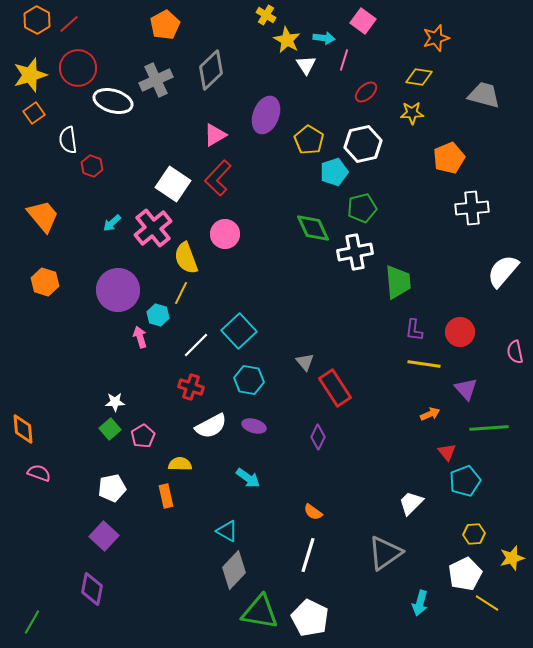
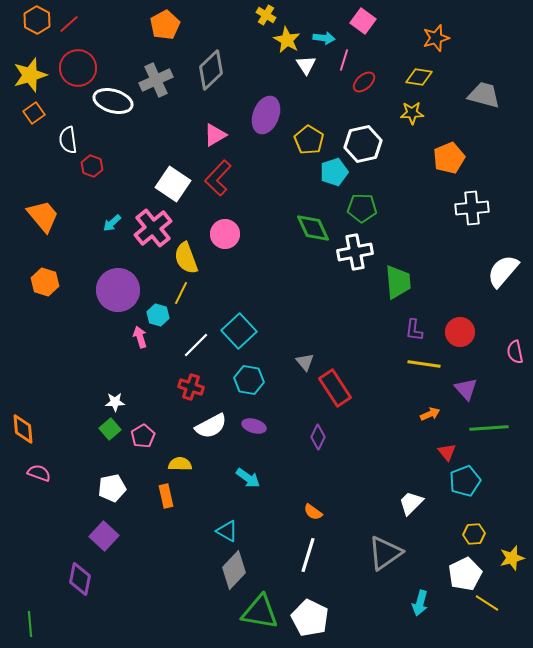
red ellipse at (366, 92): moved 2 px left, 10 px up
green pentagon at (362, 208): rotated 16 degrees clockwise
purple diamond at (92, 589): moved 12 px left, 10 px up
green line at (32, 622): moved 2 px left, 2 px down; rotated 35 degrees counterclockwise
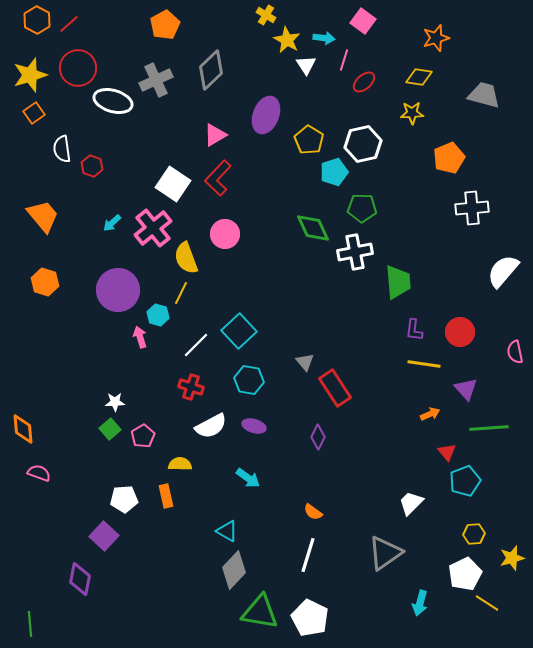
white semicircle at (68, 140): moved 6 px left, 9 px down
white pentagon at (112, 488): moved 12 px right, 11 px down; rotated 8 degrees clockwise
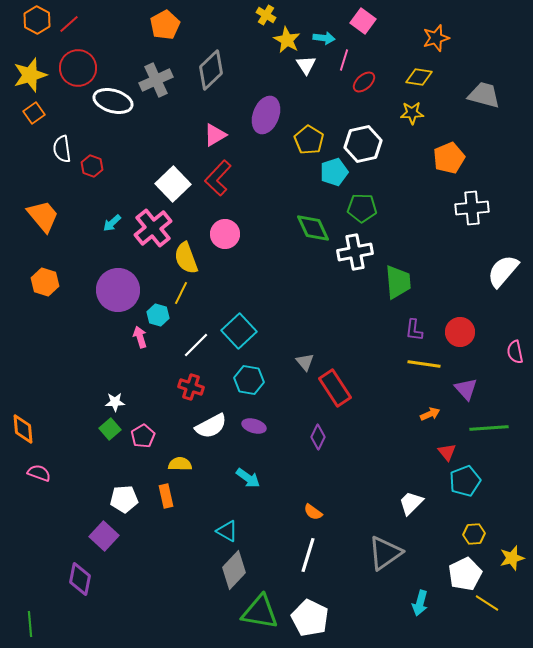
white square at (173, 184): rotated 12 degrees clockwise
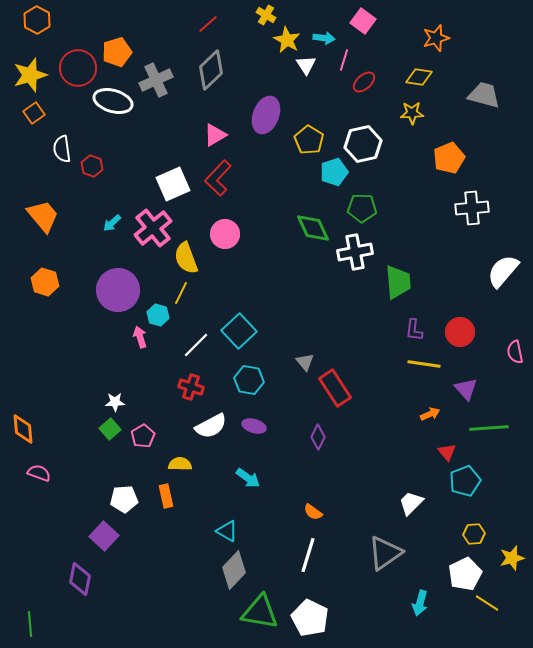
red line at (69, 24): moved 139 px right
orange pentagon at (165, 25): moved 48 px left, 27 px down; rotated 12 degrees clockwise
white square at (173, 184): rotated 20 degrees clockwise
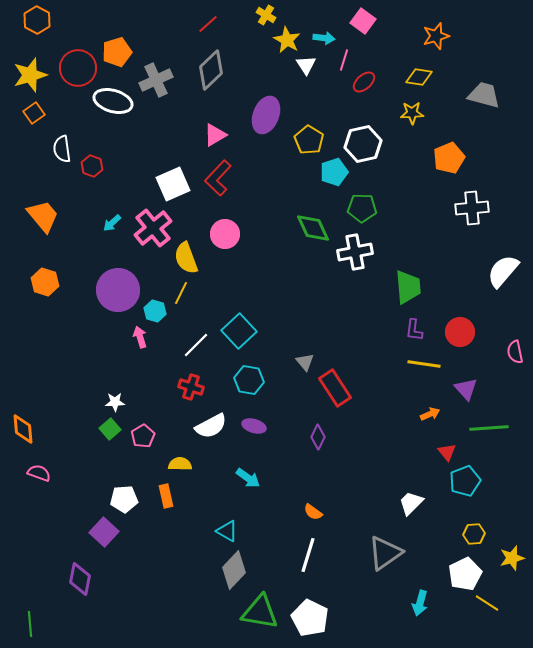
orange star at (436, 38): moved 2 px up
green trapezoid at (398, 282): moved 10 px right, 5 px down
cyan hexagon at (158, 315): moved 3 px left, 4 px up
purple square at (104, 536): moved 4 px up
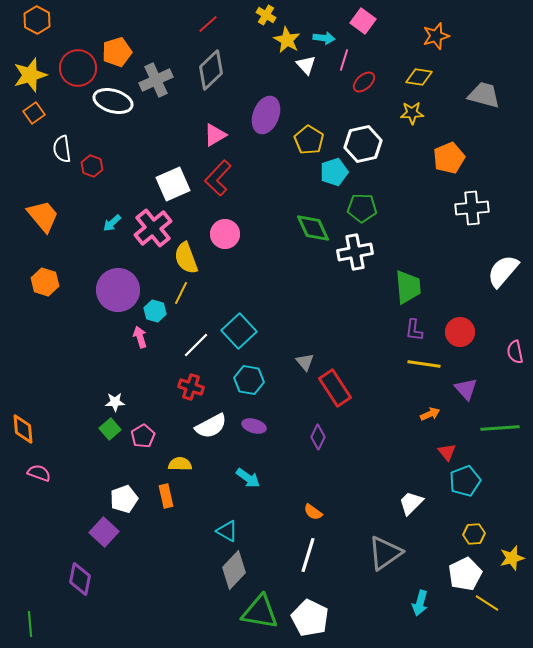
white triangle at (306, 65): rotated 10 degrees counterclockwise
green line at (489, 428): moved 11 px right
white pentagon at (124, 499): rotated 16 degrees counterclockwise
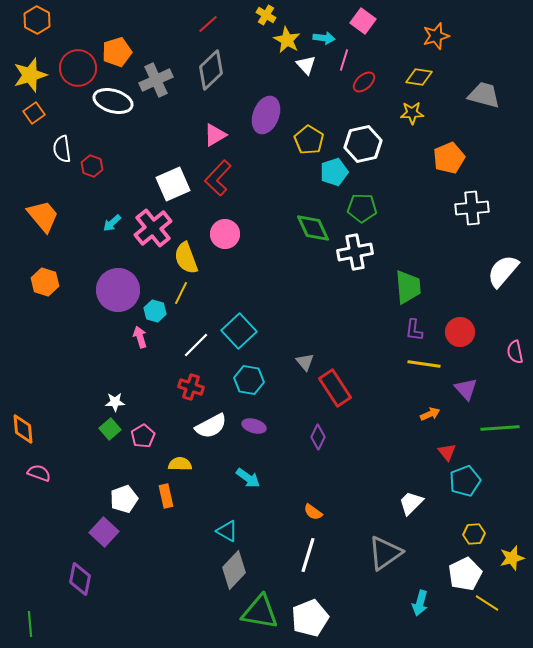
white pentagon at (310, 618): rotated 24 degrees clockwise
